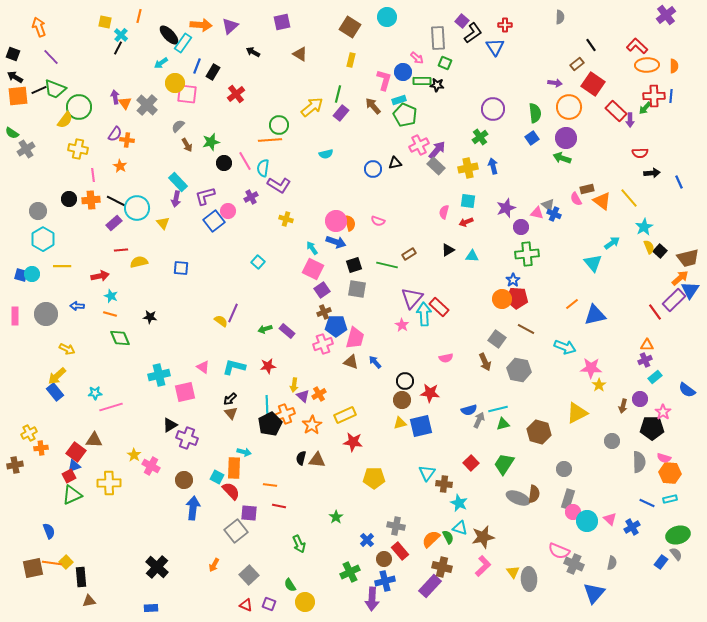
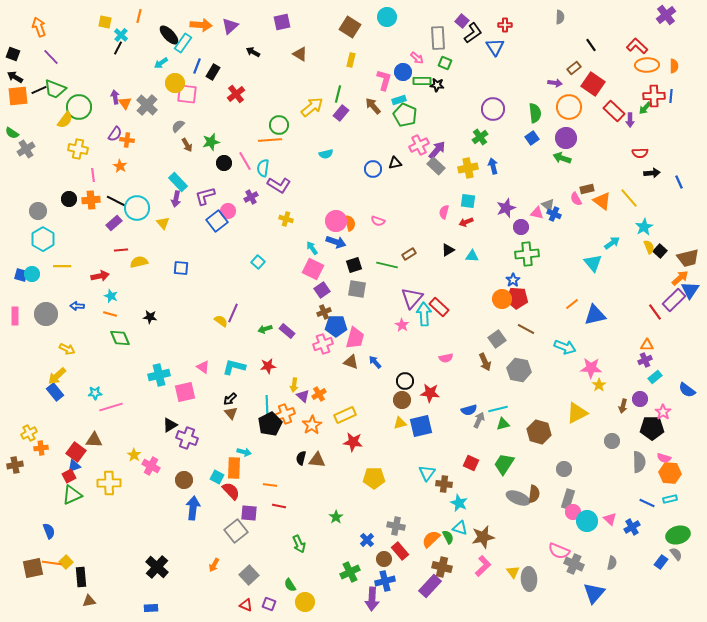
brown rectangle at (577, 64): moved 3 px left, 4 px down
red rectangle at (616, 111): moved 2 px left
blue square at (214, 221): moved 3 px right
gray square at (497, 339): rotated 18 degrees clockwise
red square at (471, 463): rotated 21 degrees counterclockwise
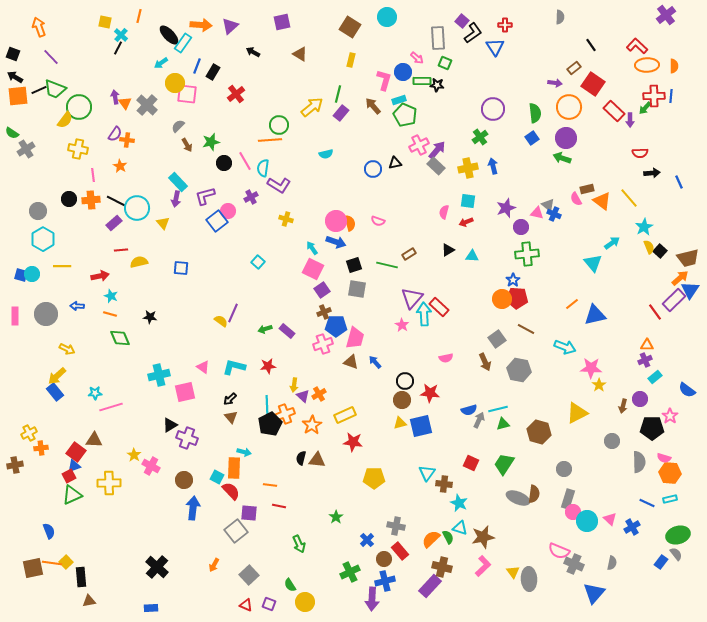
pink star at (663, 412): moved 7 px right, 4 px down
brown triangle at (231, 413): moved 4 px down
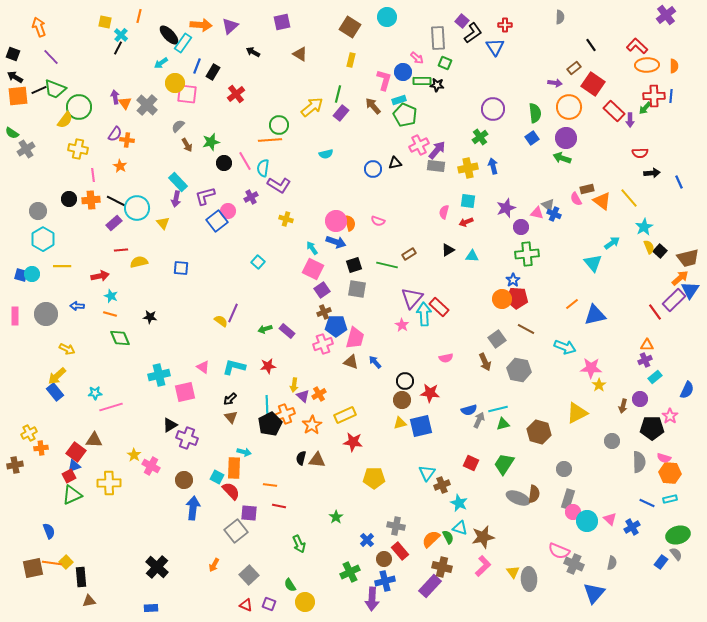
gray rectangle at (436, 166): rotated 36 degrees counterclockwise
blue semicircle at (687, 390): rotated 102 degrees counterclockwise
brown cross at (444, 484): moved 2 px left, 1 px down; rotated 28 degrees counterclockwise
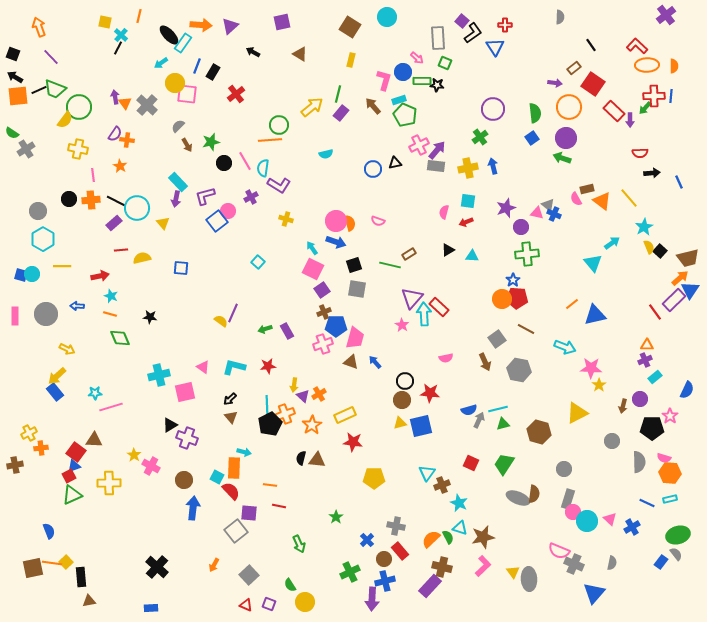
yellow semicircle at (139, 262): moved 3 px right, 4 px up
green line at (387, 265): moved 3 px right
purple rectangle at (287, 331): rotated 21 degrees clockwise
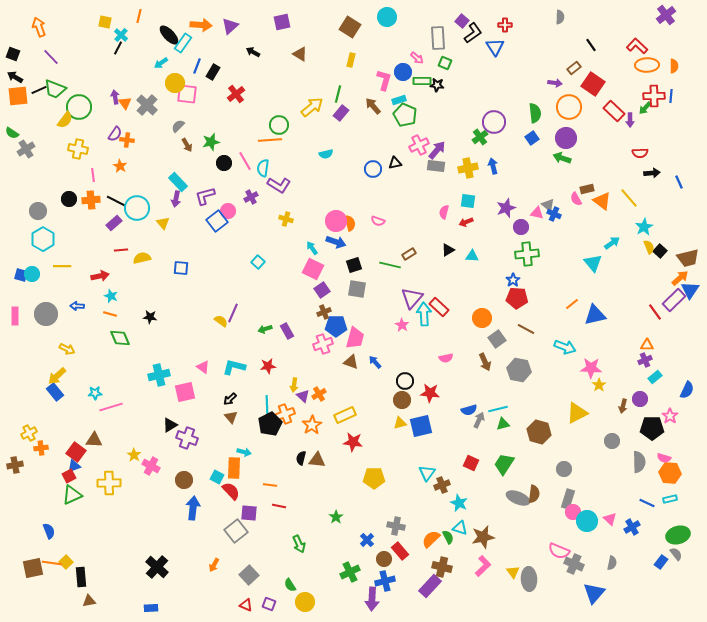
purple circle at (493, 109): moved 1 px right, 13 px down
orange circle at (502, 299): moved 20 px left, 19 px down
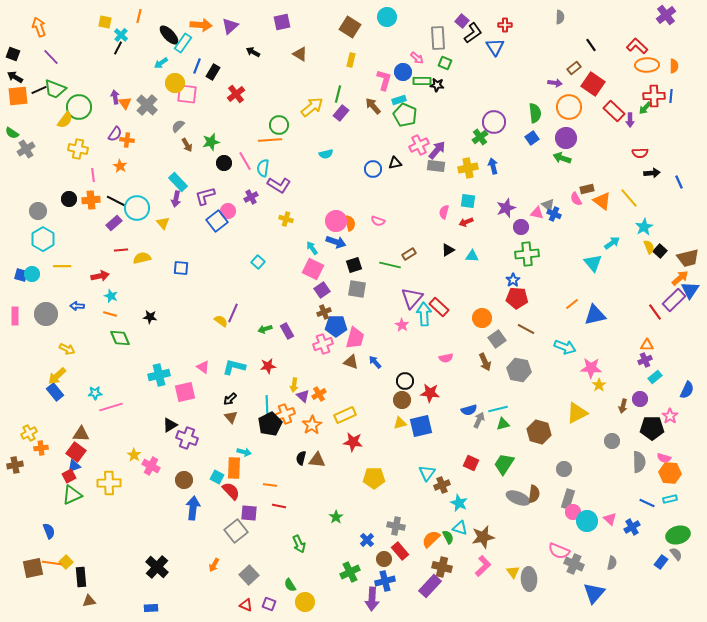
brown triangle at (94, 440): moved 13 px left, 6 px up
